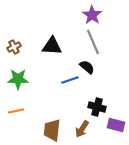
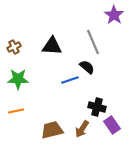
purple star: moved 22 px right
purple rectangle: moved 4 px left; rotated 42 degrees clockwise
brown trapezoid: rotated 70 degrees clockwise
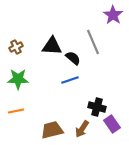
purple star: moved 1 px left
brown cross: moved 2 px right
black semicircle: moved 14 px left, 9 px up
purple rectangle: moved 1 px up
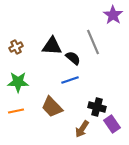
green star: moved 3 px down
brown trapezoid: moved 23 px up; rotated 120 degrees counterclockwise
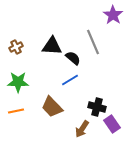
blue line: rotated 12 degrees counterclockwise
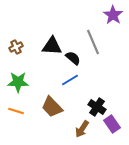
black cross: rotated 18 degrees clockwise
orange line: rotated 28 degrees clockwise
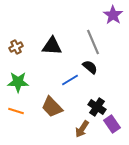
black semicircle: moved 17 px right, 9 px down
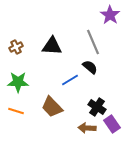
purple star: moved 3 px left
brown arrow: moved 5 px right, 1 px up; rotated 60 degrees clockwise
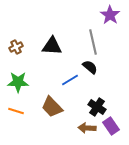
gray line: rotated 10 degrees clockwise
purple rectangle: moved 1 px left, 2 px down
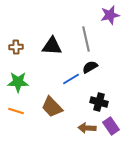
purple star: rotated 24 degrees clockwise
gray line: moved 7 px left, 3 px up
brown cross: rotated 24 degrees clockwise
black semicircle: rotated 70 degrees counterclockwise
blue line: moved 1 px right, 1 px up
black cross: moved 2 px right, 5 px up; rotated 18 degrees counterclockwise
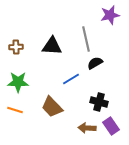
black semicircle: moved 5 px right, 4 px up
orange line: moved 1 px left, 1 px up
